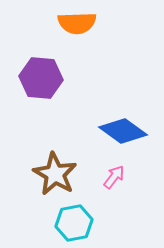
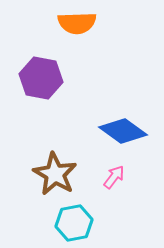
purple hexagon: rotated 6 degrees clockwise
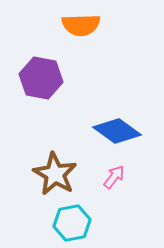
orange semicircle: moved 4 px right, 2 px down
blue diamond: moved 6 px left
cyan hexagon: moved 2 px left
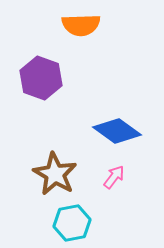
purple hexagon: rotated 9 degrees clockwise
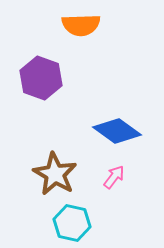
cyan hexagon: rotated 24 degrees clockwise
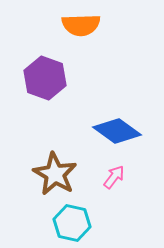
purple hexagon: moved 4 px right
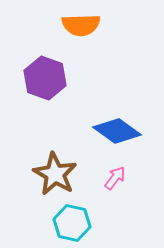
pink arrow: moved 1 px right, 1 px down
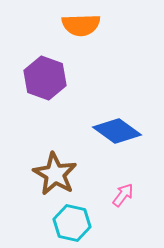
pink arrow: moved 8 px right, 17 px down
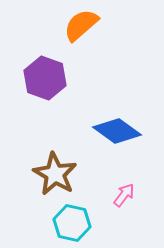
orange semicircle: rotated 141 degrees clockwise
pink arrow: moved 1 px right
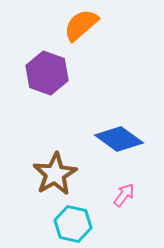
purple hexagon: moved 2 px right, 5 px up
blue diamond: moved 2 px right, 8 px down
brown star: rotated 12 degrees clockwise
cyan hexagon: moved 1 px right, 1 px down
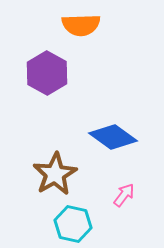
orange semicircle: rotated 141 degrees counterclockwise
purple hexagon: rotated 9 degrees clockwise
blue diamond: moved 6 px left, 2 px up
